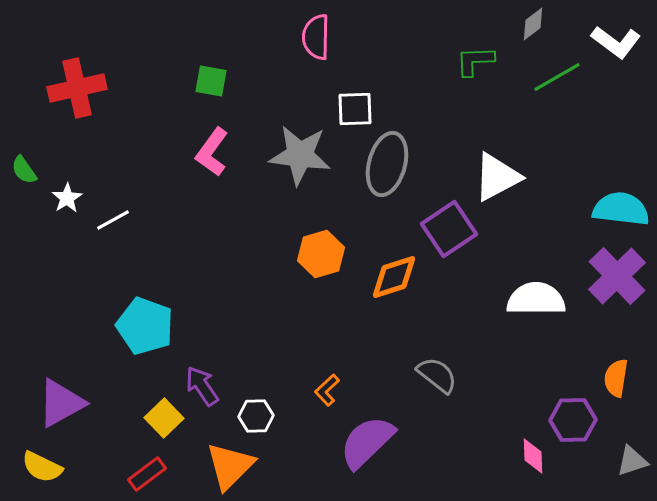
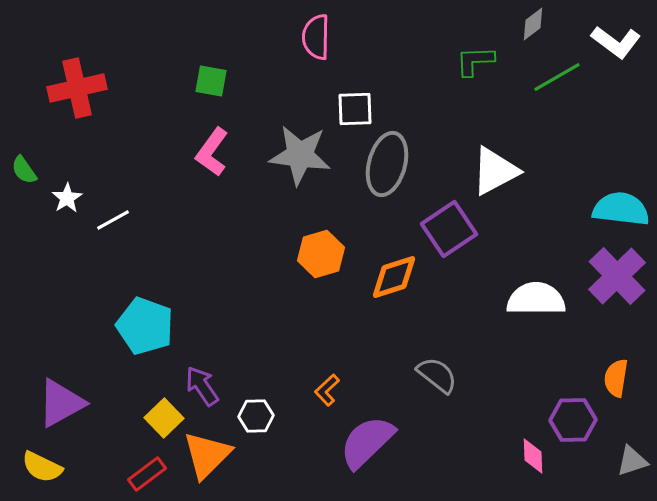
white triangle: moved 2 px left, 6 px up
orange triangle: moved 23 px left, 11 px up
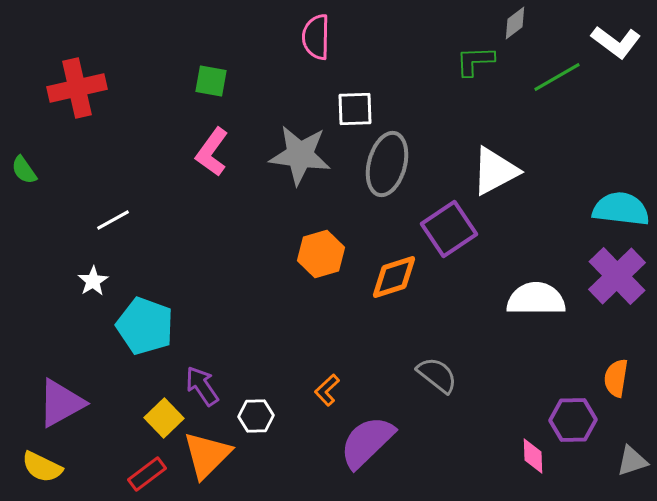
gray diamond: moved 18 px left, 1 px up
white star: moved 26 px right, 83 px down
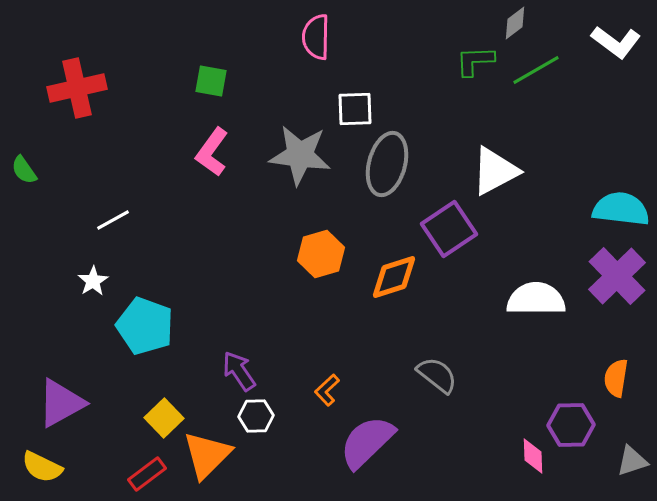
green line: moved 21 px left, 7 px up
purple arrow: moved 37 px right, 15 px up
purple hexagon: moved 2 px left, 5 px down
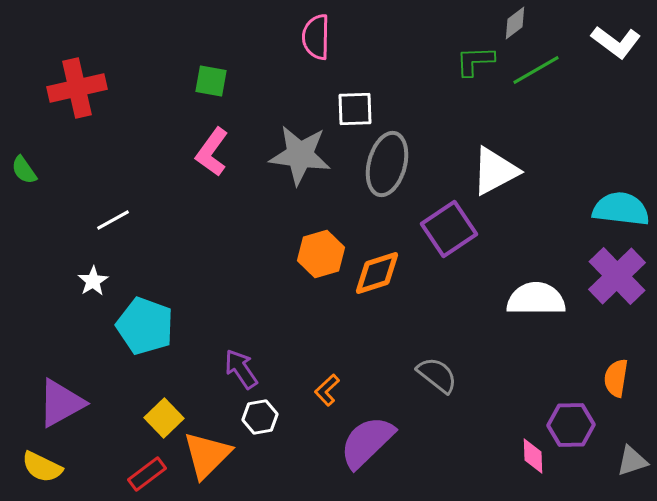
orange diamond: moved 17 px left, 4 px up
purple arrow: moved 2 px right, 2 px up
white hexagon: moved 4 px right, 1 px down; rotated 8 degrees counterclockwise
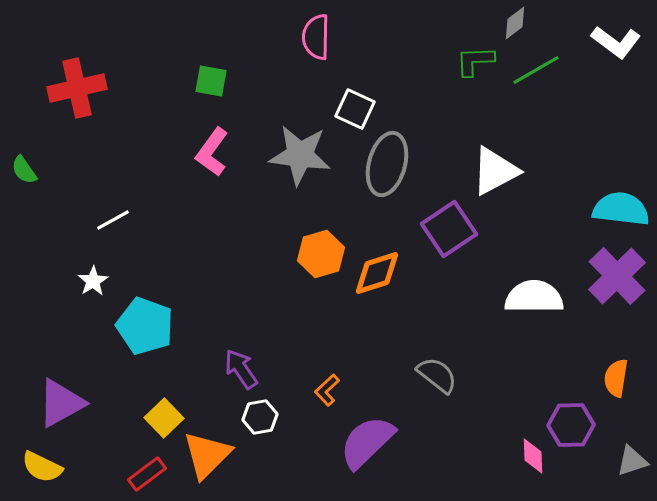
white square: rotated 27 degrees clockwise
white semicircle: moved 2 px left, 2 px up
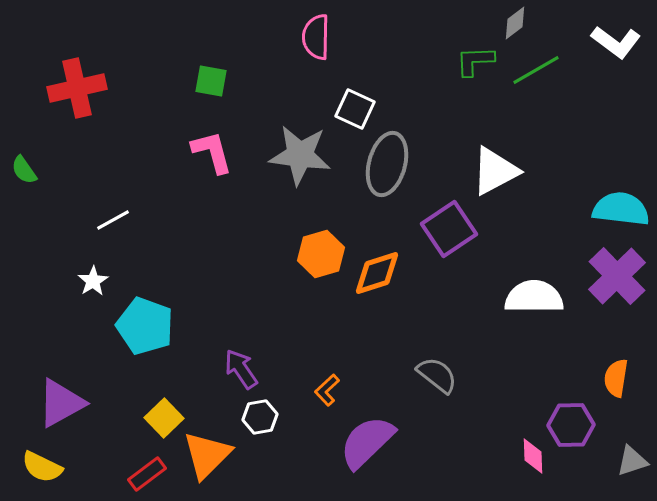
pink L-shape: rotated 129 degrees clockwise
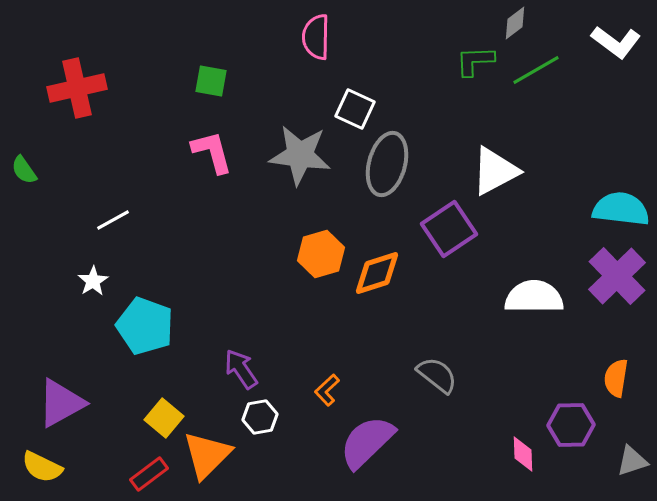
yellow square: rotated 6 degrees counterclockwise
pink diamond: moved 10 px left, 2 px up
red rectangle: moved 2 px right
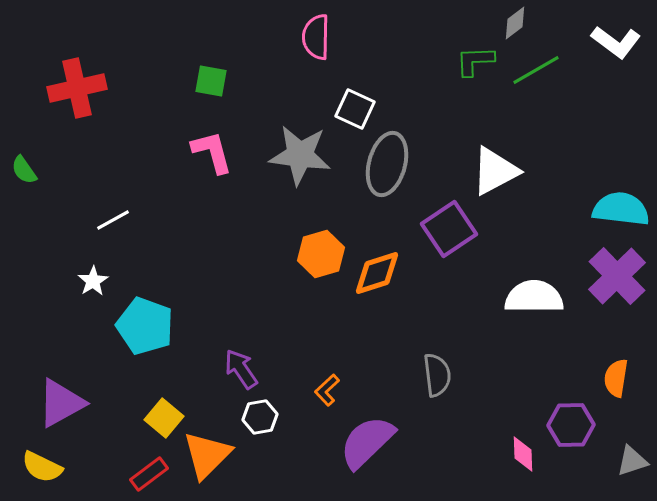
gray semicircle: rotated 45 degrees clockwise
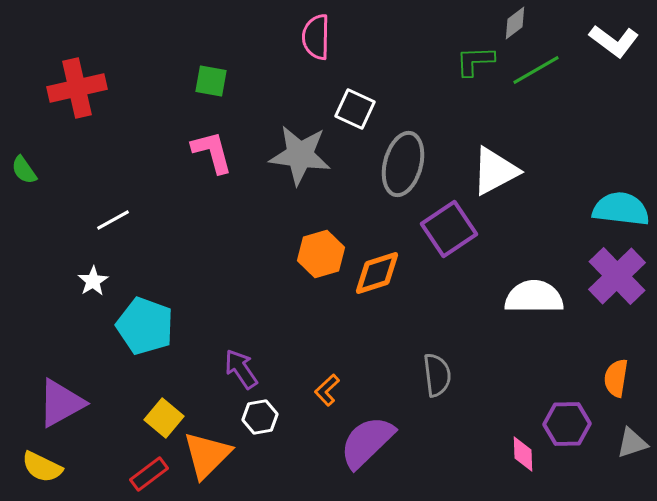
white L-shape: moved 2 px left, 1 px up
gray ellipse: moved 16 px right
purple hexagon: moved 4 px left, 1 px up
gray triangle: moved 18 px up
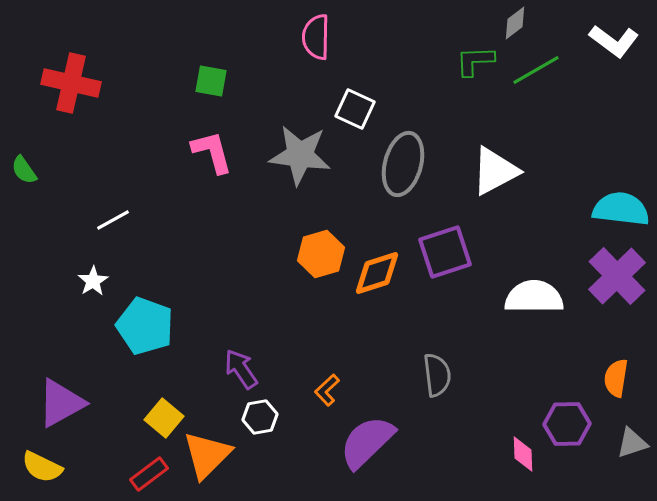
red cross: moved 6 px left, 5 px up; rotated 26 degrees clockwise
purple square: moved 4 px left, 23 px down; rotated 16 degrees clockwise
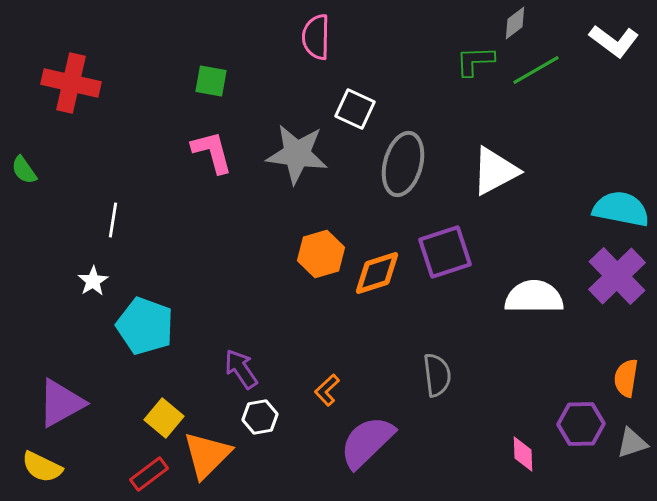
gray star: moved 3 px left, 1 px up
cyan semicircle: rotated 4 degrees clockwise
white line: rotated 52 degrees counterclockwise
orange semicircle: moved 10 px right
purple hexagon: moved 14 px right
